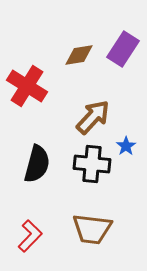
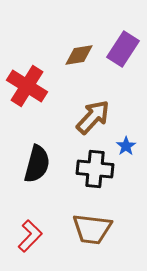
black cross: moved 3 px right, 5 px down
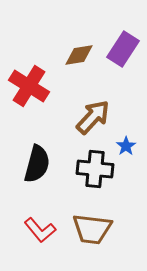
red cross: moved 2 px right
red L-shape: moved 10 px right, 6 px up; rotated 96 degrees clockwise
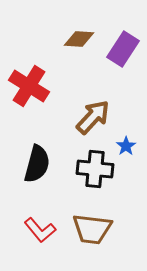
brown diamond: moved 16 px up; rotated 12 degrees clockwise
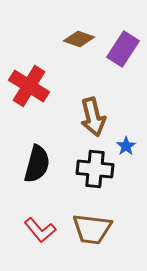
brown diamond: rotated 16 degrees clockwise
brown arrow: rotated 123 degrees clockwise
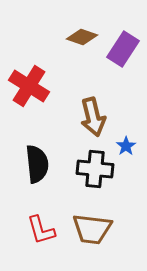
brown diamond: moved 3 px right, 2 px up
black semicircle: rotated 21 degrees counterclockwise
red L-shape: moved 1 px right; rotated 24 degrees clockwise
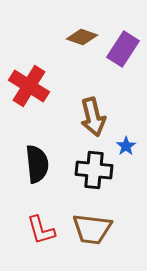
black cross: moved 1 px left, 1 px down
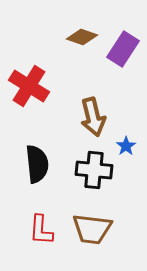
red L-shape: rotated 20 degrees clockwise
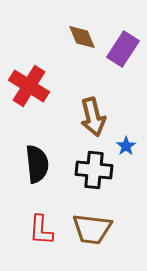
brown diamond: rotated 48 degrees clockwise
